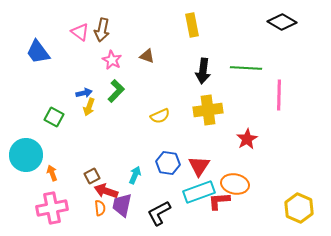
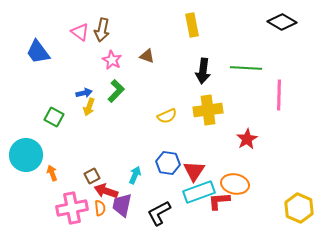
yellow semicircle: moved 7 px right
red triangle: moved 5 px left, 5 px down
pink cross: moved 20 px right
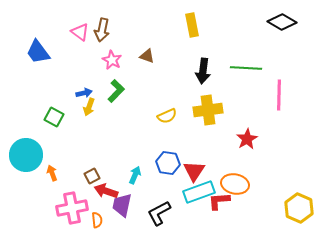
orange semicircle: moved 3 px left, 12 px down
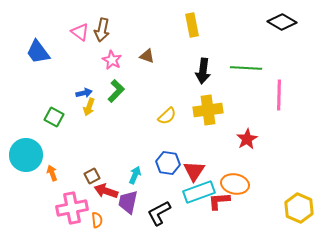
yellow semicircle: rotated 18 degrees counterclockwise
purple trapezoid: moved 6 px right, 3 px up
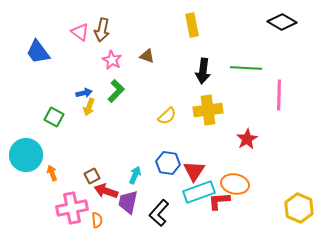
black L-shape: rotated 20 degrees counterclockwise
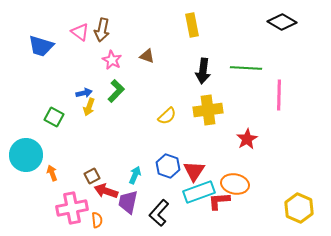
blue trapezoid: moved 3 px right, 6 px up; rotated 36 degrees counterclockwise
blue hexagon: moved 3 px down; rotated 10 degrees clockwise
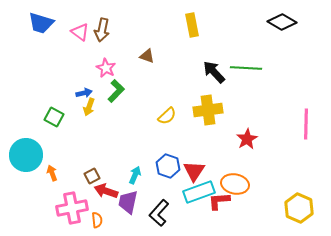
blue trapezoid: moved 23 px up
pink star: moved 6 px left, 8 px down
black arrow: moved 11 px right, 1 px down; rotated 130 degrees clockwise
pink line: moved 27 px right, 29 px down
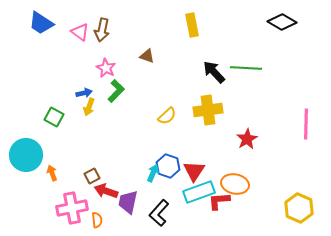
blue trapezoid: rotated 16 degrees clockwise
cyan arrow: moved 18 px right, 2 px up
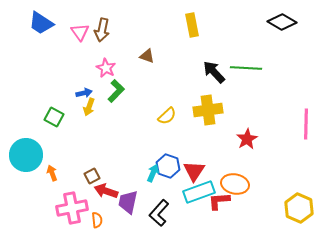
pink triangle: rotated 18 degrees clockwise
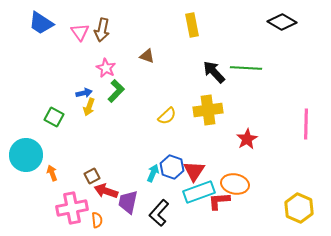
blue hexagon: moved 4 px right, 1 px down
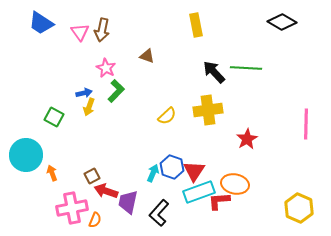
yellow rectangle: moved 4 px right
orange semicircle: moved 2 px left; rotated 28 degrees clockwise
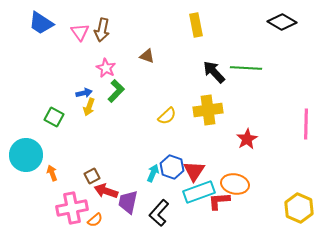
orange semicircle: rotated 28 degrees clockwise
